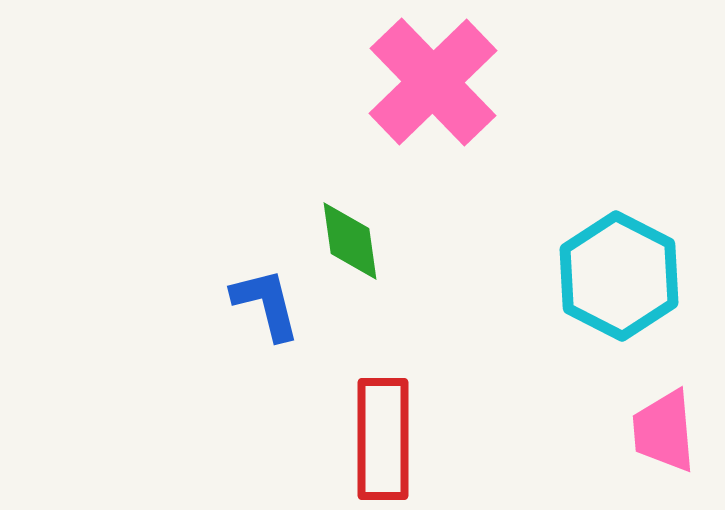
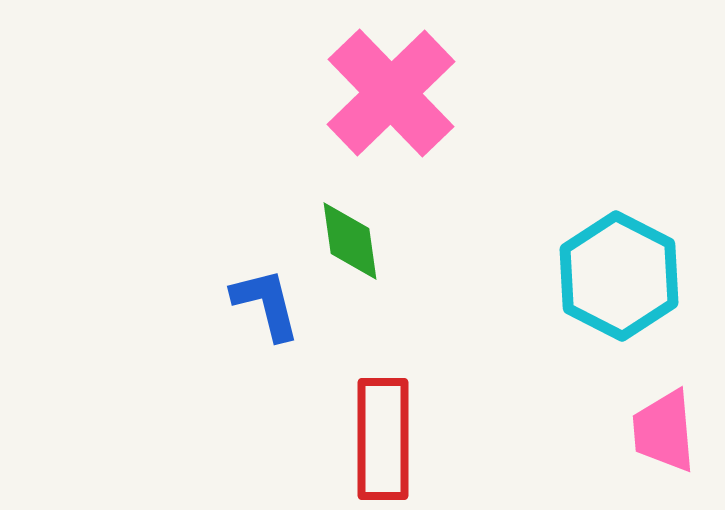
pink cross: moved 42 px left, 11 px down
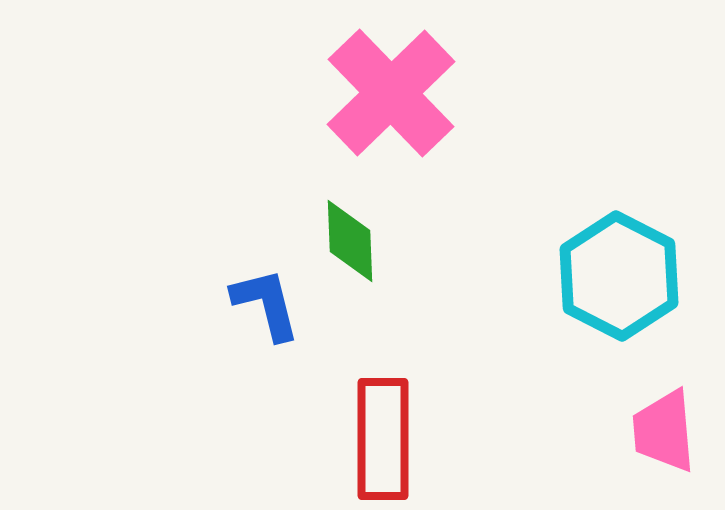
green diamond: rotated 6 degrees clockwise
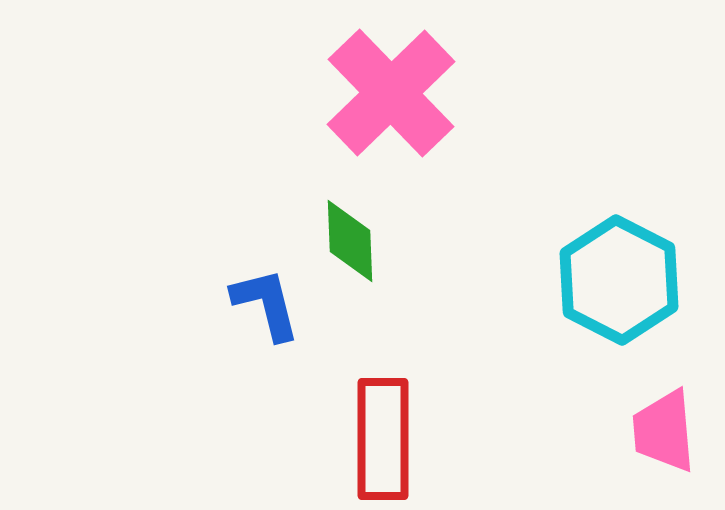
cyan hexagon: moved 4 px down
